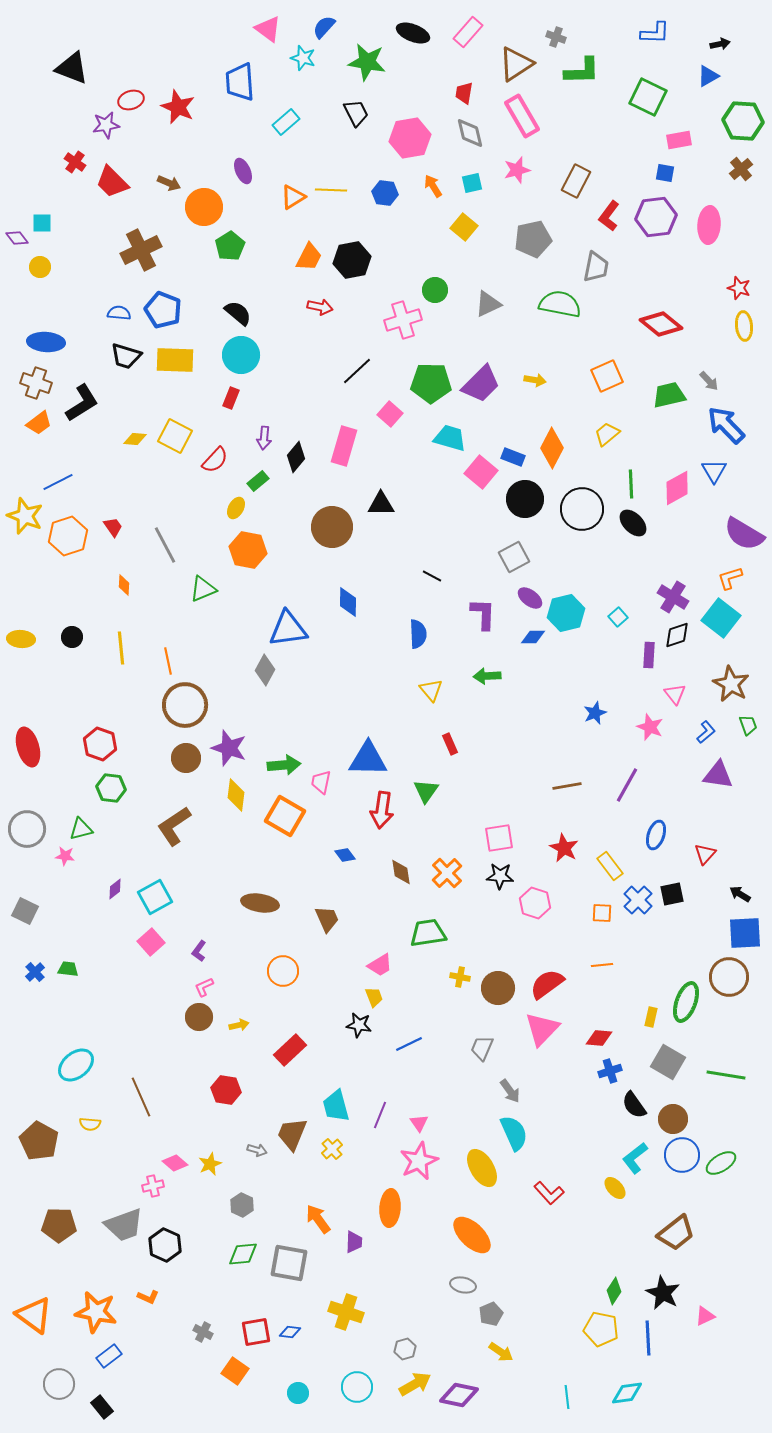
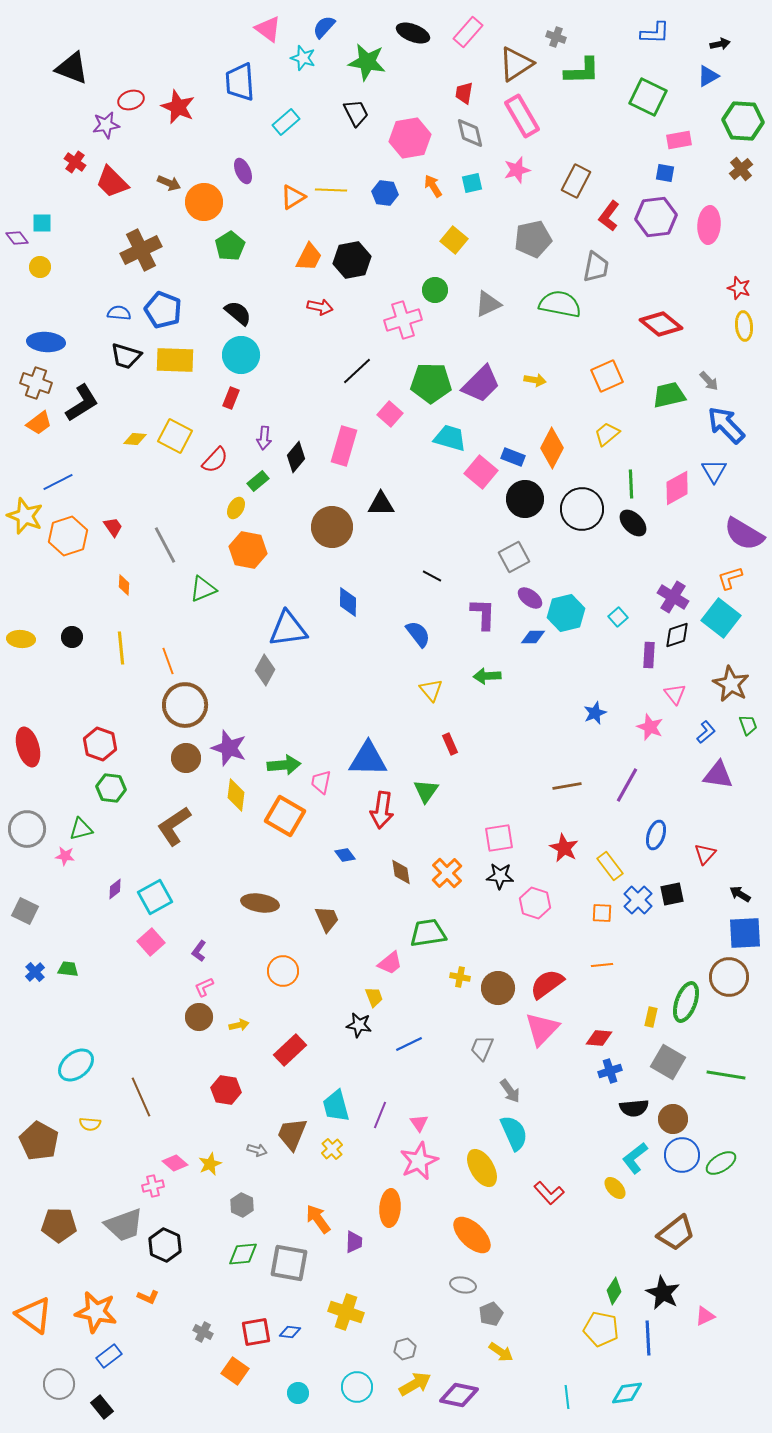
orange circle at (204, 207): moved 5 px up
yellow square at (464, 227): moved 10 px left, 13 px down
blue semicircle at (418, 634): rotated 36 degrees counterclockwise
orange line at (168, 661): rotated 8 degrees counterclockwise
pink trapezoid at (380, 965): moved 10 px right, 2 px up; rotated 8 degrees counterclockwise
black semicircle at (634, 1105): moved 3 px down; rotated 60 degrees counterclockwise
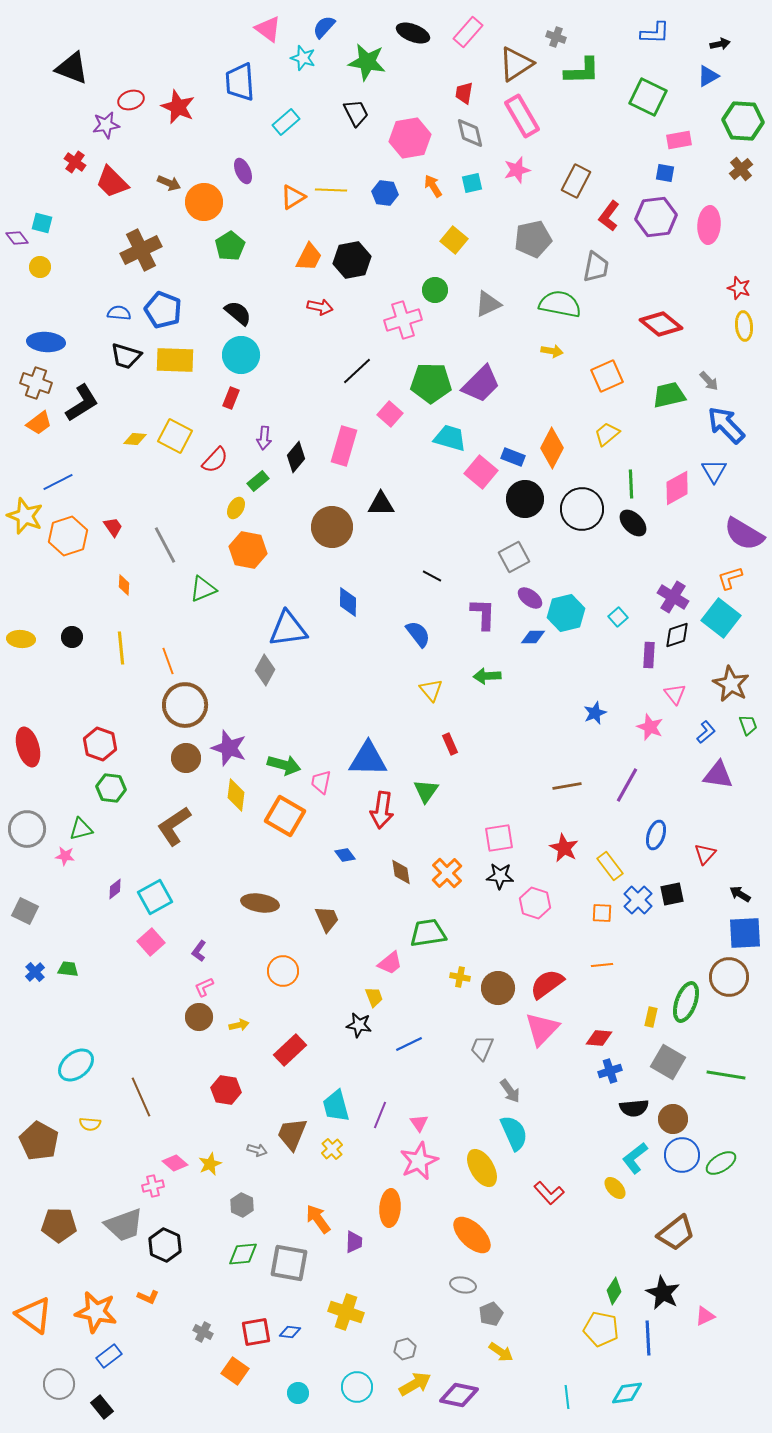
cyan square at (42, 223): rotated 15 degrees clockwise
yellow arrow at (535, 380): moved 17 px right, 29 px up
green arrow at (284, 765): rotated 20 degrees clockwise
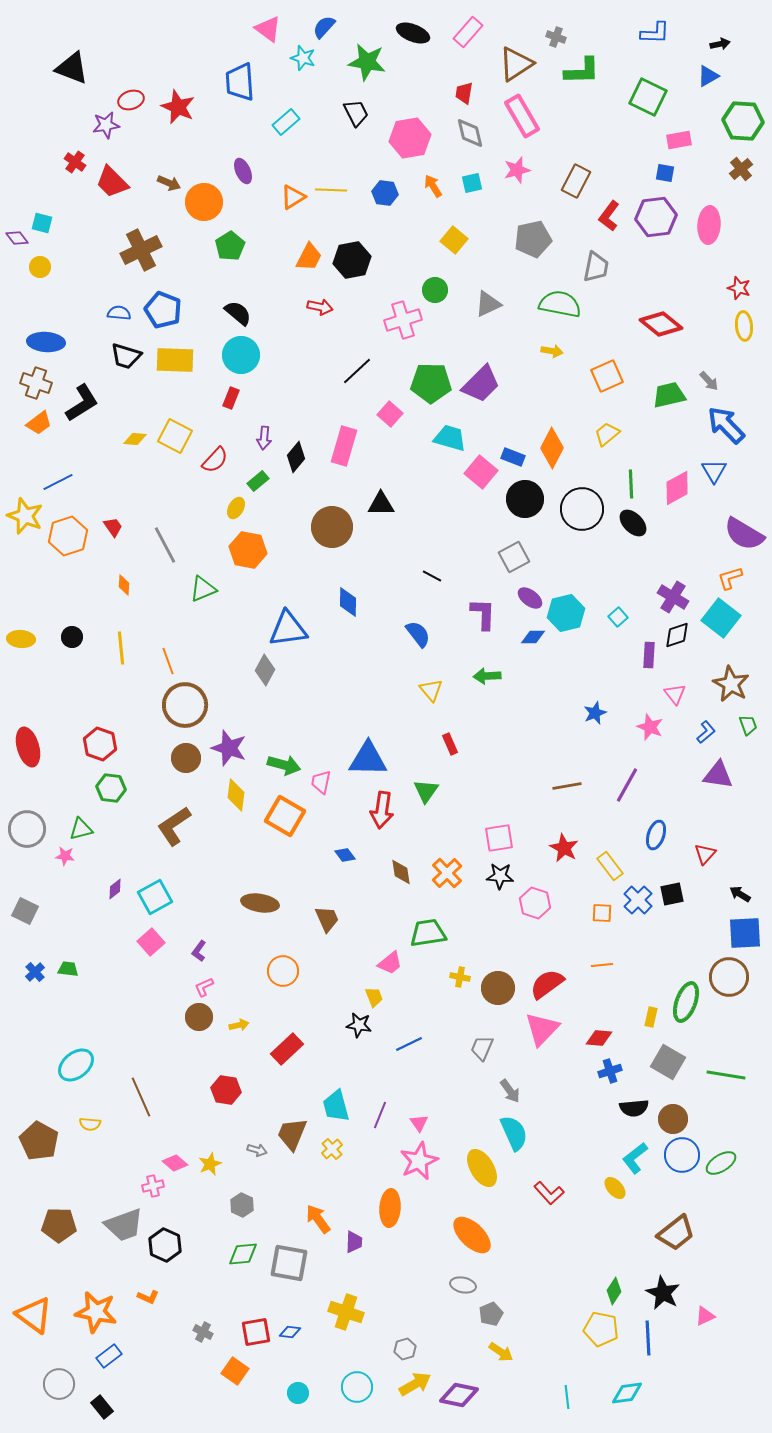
red rectangle at (290, 1050): moved 3 px left, 1 px up
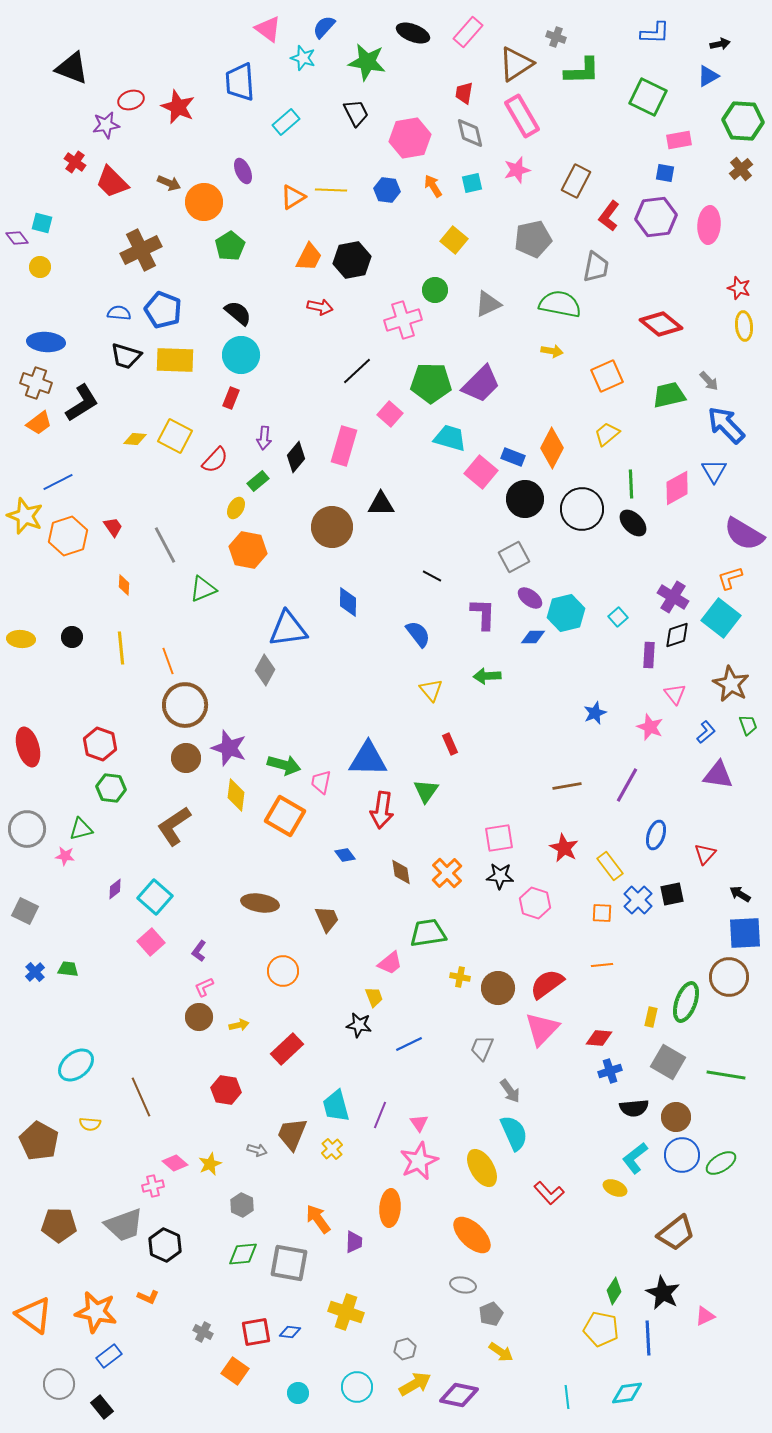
blue hexagon at (385, 193): moved 2 px right, 3 px up
cyan square at (155, 897): rotated 20 degrees counterclockwise
brown circle at (673, 1119): moved 3 px right, 2 px up
yellow ellipse at (615, 1188): rotated 25 degrees counterclockwise
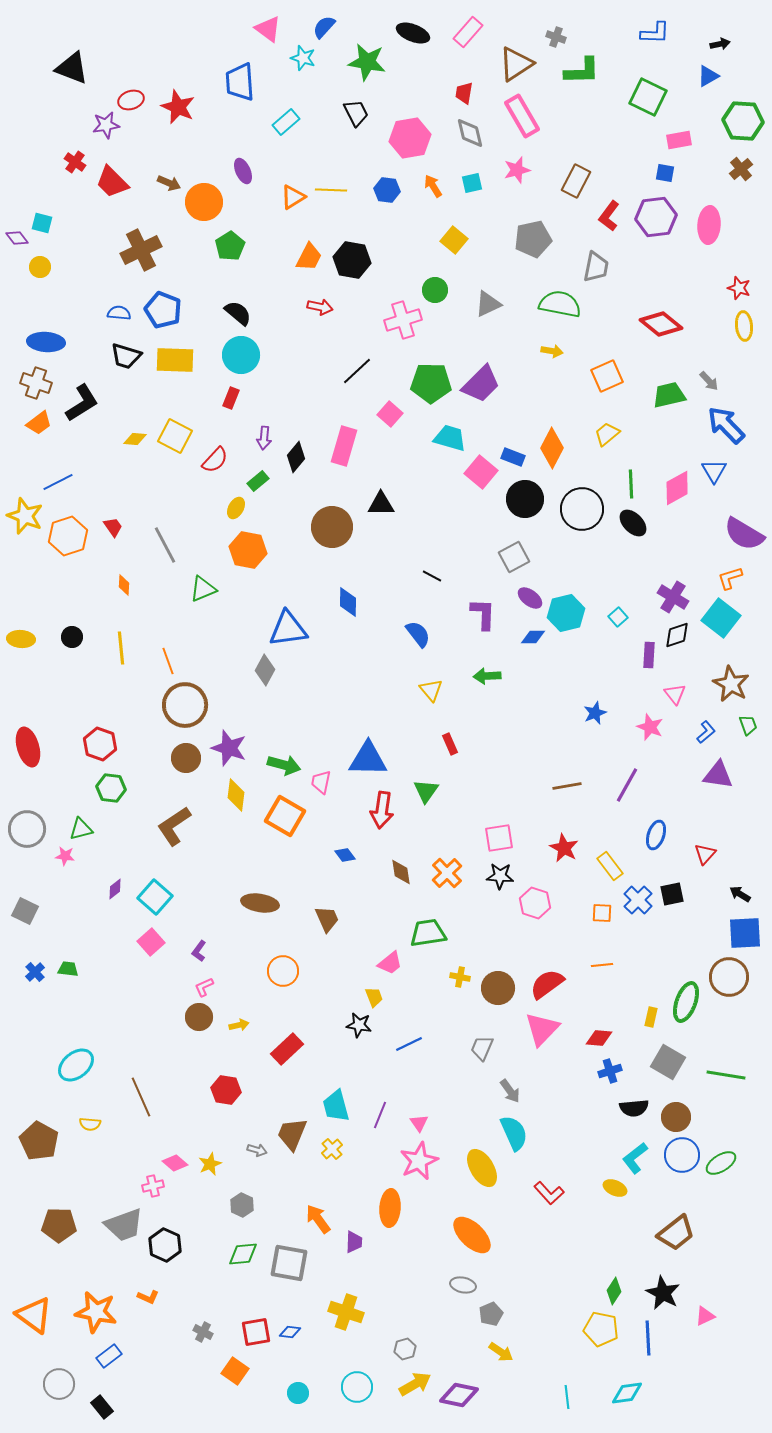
black hexagon at (352, 260): rotated 21 degrees clockwise
